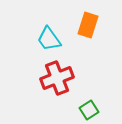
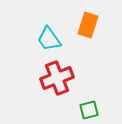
green square: rotated 18 degrees clockwise
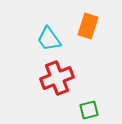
orange rectangle: moved 1 px down
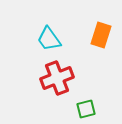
orange rectangle: moved 13 px right, 9 px down
green square: moved 3 px left, 1 px up
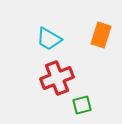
cyan trapezoid: rotated 24 degrees counterclockwise
green square: moved 4 px left, 4 px up
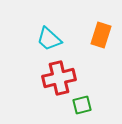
cyan trapezoid: rotated 12 degrees clockwise
red cross: moved 2 px right; rotated 8 degrees clockwise
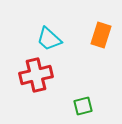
red cross: moved 23 px left, 3 px up
green square: moved 1 px right, 1 px down
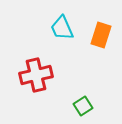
cyan trapezoid: moved 13 px right, 11 px up; rotated 24 degrees clockwise
green square: rotated 18 degrees counterclockwise
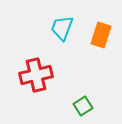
cyan trapezoid: rotated 44 degrees clockwise
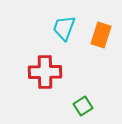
cyan trapezoid: moved 2 px right
red cross: moved 9 px right, 3 px up; rotated 12 degrees clockwise
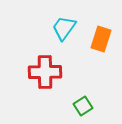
cyan trapezoid: rotated 16 degrees clockwise
orange rectangle: moved 4 px down
